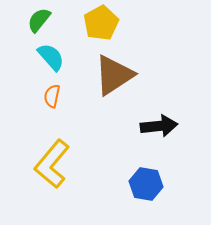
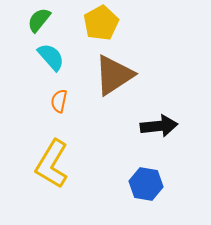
orange semicircle: moved 7 px right, 5 px down
yellow L-shape: rotated 9 degrees counterclockwise
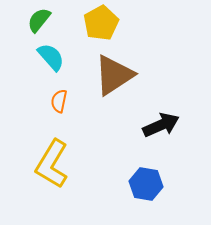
black arrow: moved 2 px right, 1 px up; rotated 18 degrees counterclockwise
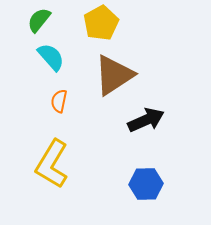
black arrow: moved 15 px left, 5 px up
blue hexagon: rotated 12 degrees counterclockwise
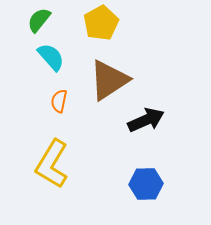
brown triangle: moved 5 px left, 5 px down
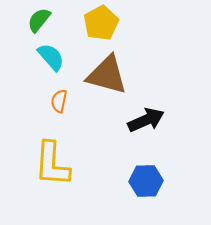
brown triangle: moved 2 px left, 5 px up; rotated 48 degrees clockwise
yellow L-shape: rotated 27 degrees counterclockwise
blue hexagon: moved 3 px up
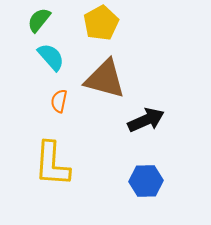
brown triangle: moved 2 px left, 4 px down
